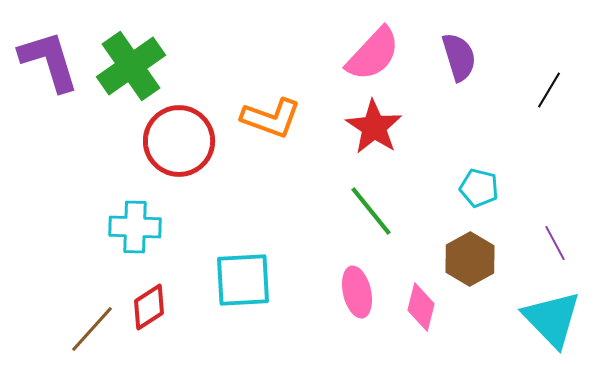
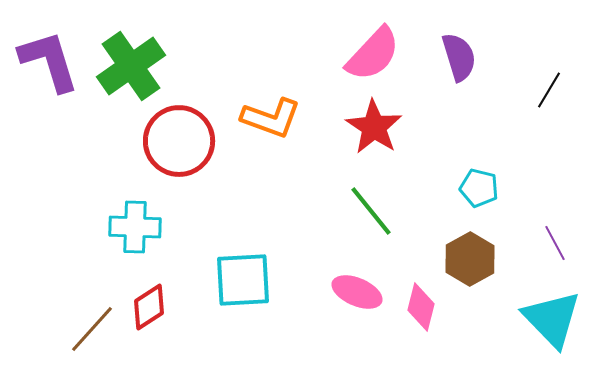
pink ellipse: rotated 54 degrees counterclockwise
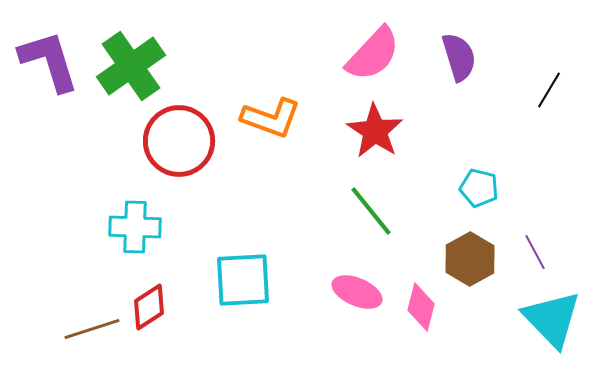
red star: moved 1 px right, 4 px down
purple line: moved 20 px left, 9 px down
brown line: rotated 30 degrees clockwise
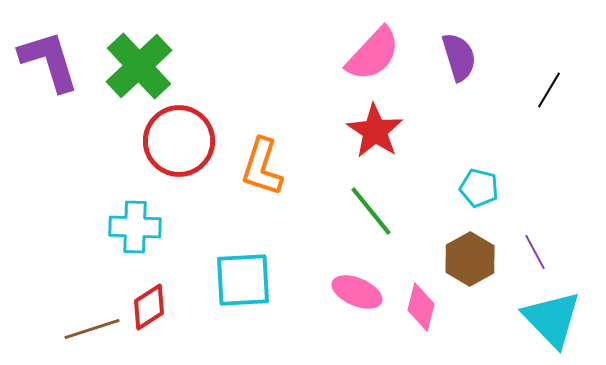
green cross: moved 8 px right; rotated 8 degrees counterclockwise
orange L-shape: moved 9 px left, 49 px down; rotated 88 degrees clockwise
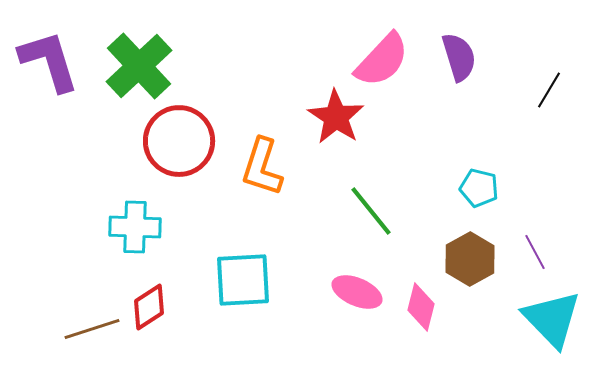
pink semicircle: moved 9 px right, 6 px down
red star: moved 39 px left, 14 px up
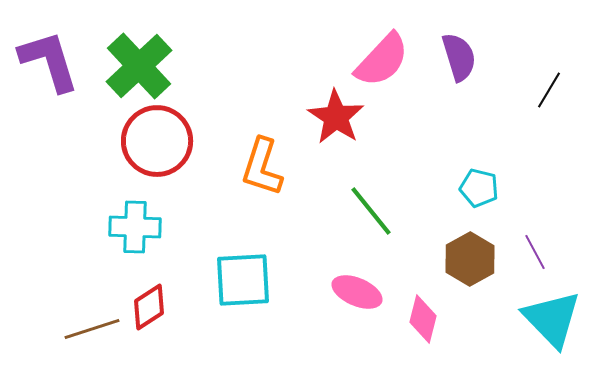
red circle: moved 22 px left
pink diamond: moved 2 px right, 12 px down
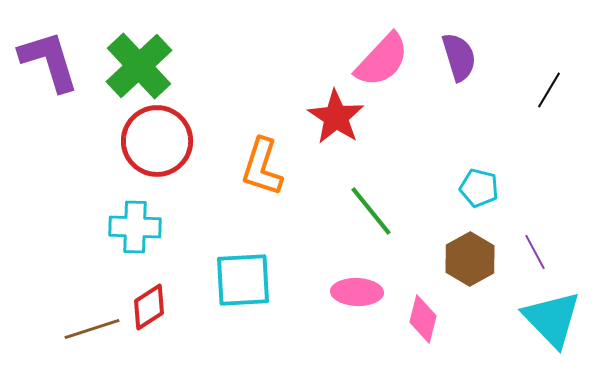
pink ellipse: rotated 21 degrees counterclockwise
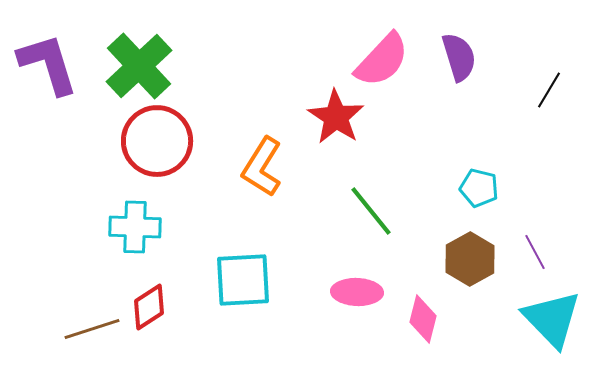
purple L-shape: moved 1 px left, 3 px down
orange L-shape: rotated 14 degrees clockwise
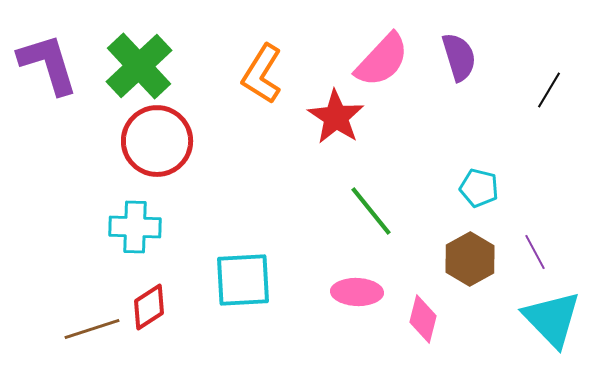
orange L-shape: moved 93 px up
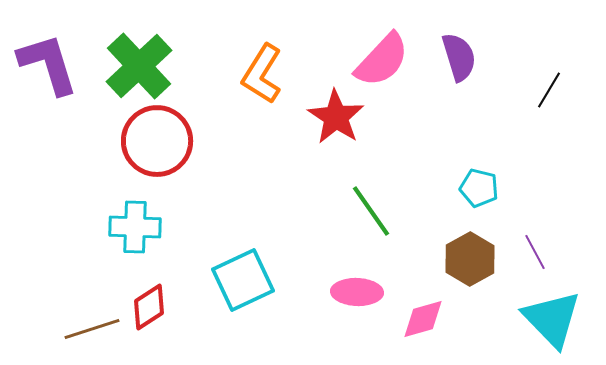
green line: rotated 4 degrees clockwise
cyan square: rotated 22 degrees counterclockwise
pink diamond: rotated 60 degrees clockwise
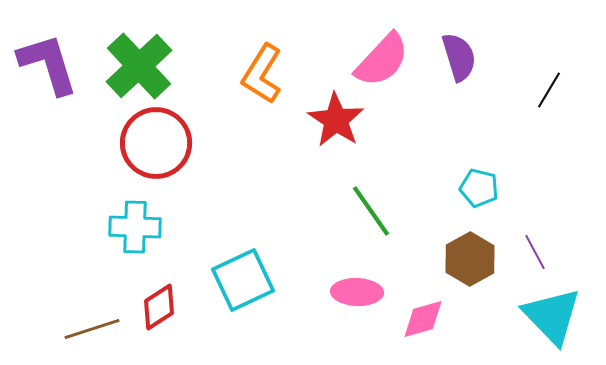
red star: moved 3 px down
red circle: moved 1 px left, 2 px down
red diamond: moved 10 px right
cyan triangle: moved 3 px up
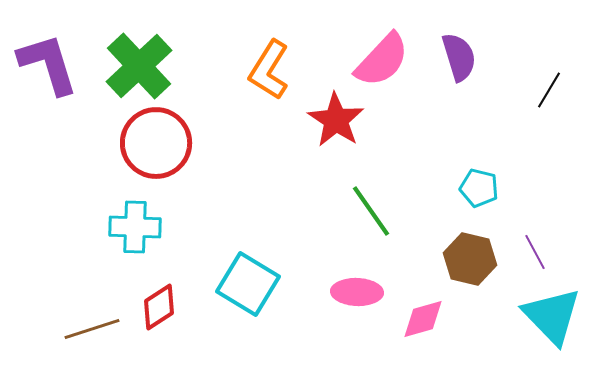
orange L-shape: moved 7 px right, 4 px up
brown hexagon: rotated 18 degrees counterclockwise
cyan square: moved 5 px right, 4 px down; rotated 34 degrees counterclockwise
